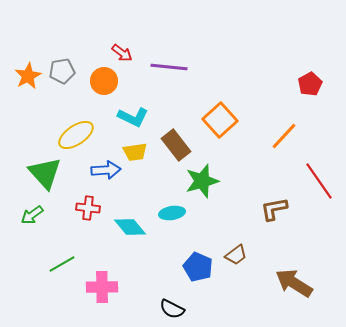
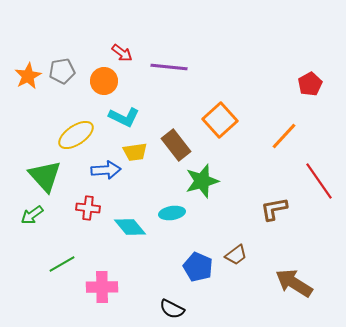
cyan L-shape: moved 9 px left
green triangle: moved 3 px down
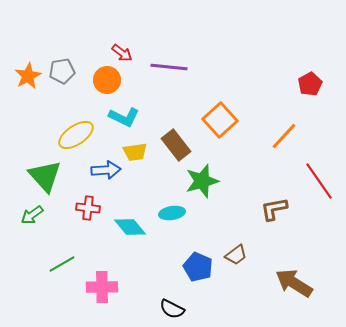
orange circle: moved 3 px right, 1 px up
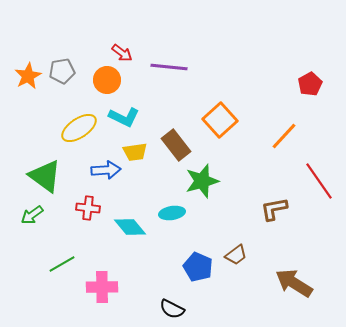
yellow ellipse: moved 3 px right, 7 px up
green triangle: rotated 12 degrees counterclockwise
